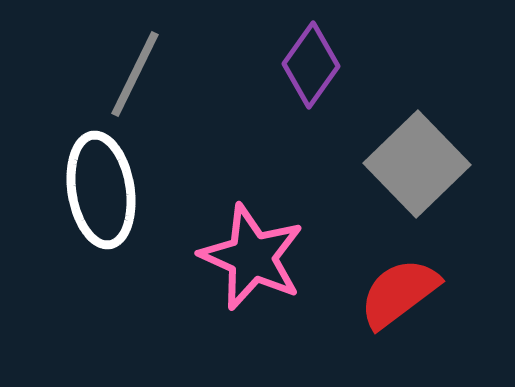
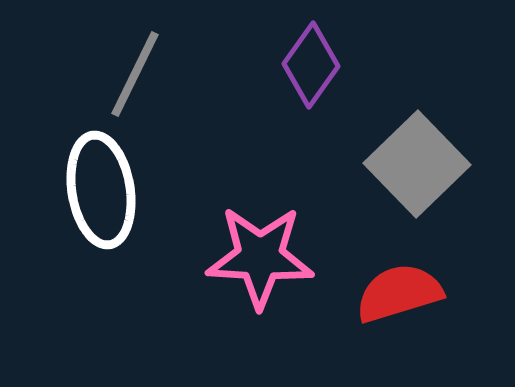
pink star: moved 8 px right; rotated 21 degrees counterclockwise
red semicircle: rotated 20 degrees clockwise
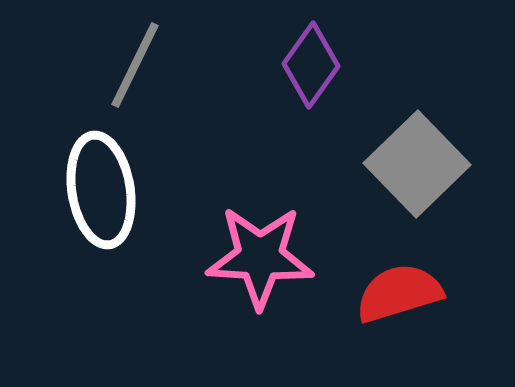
gray line: moved 9 px up
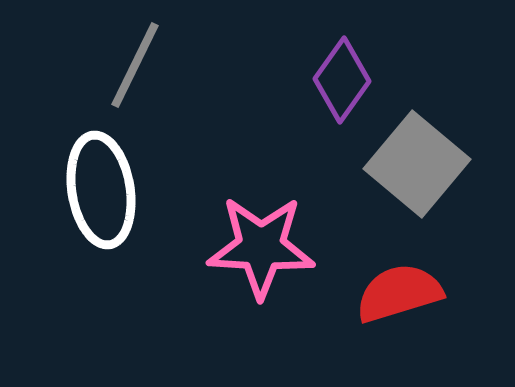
purple diamond: moved 31 px right, 15 px down
gray square: rotated 6 degrees counterclockwise
pink star: moved 1 px right, 10 px up
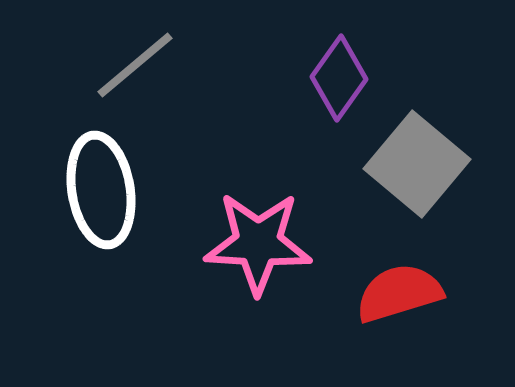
gray line: rotated 24 degrees clockwise
purple diamond: moved 3 px left, 2 px up
pink star: moved 3 px left, 4 px up
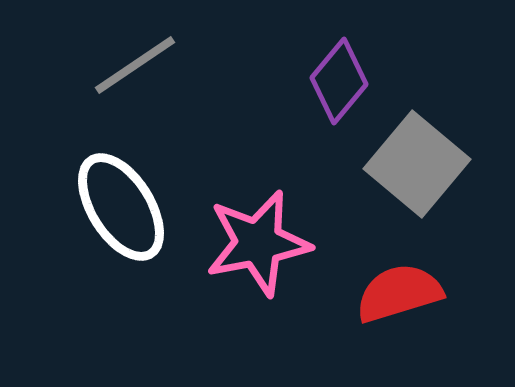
gray line: rotated 6 degrees clockwise
purple diamond: moved 3 px down; rotated 4 degrees clockwise
white ellipse: moved 20 px right, 17 px down; rotated 23 degrees counterclockwise
pink star: rotated 14 degrees counterclockwise
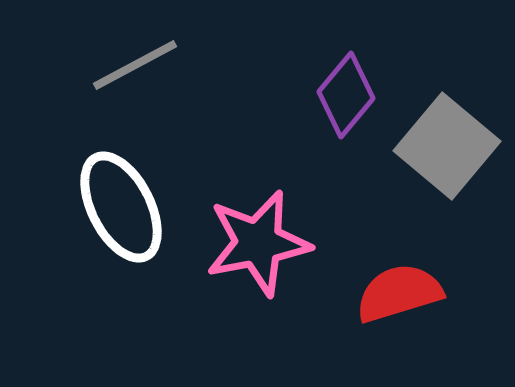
gray line: rotated 6 degrees clockwise
purple diamond: moved 7 px right, 14 px down
gray square: moved 30 px right, 18 px up
white ellipse: rotated 5 degrees clockwise
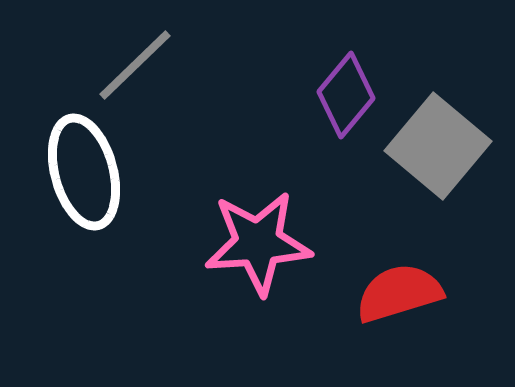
gray line: rotated 16 degrees counterclockwise
gray square: moved 9 px left
white ellipse: moved 37 px left, 35 px up; rotated 12 degrees clockwise
pink star: rotated 7 degrees clockwise
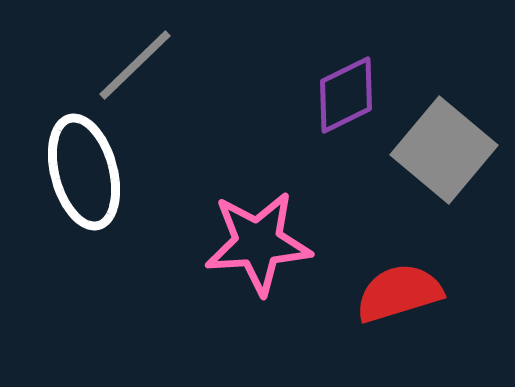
purple diamond: rotated 24 degrees clockwise
gray square: moved 6 px right, 4 px down
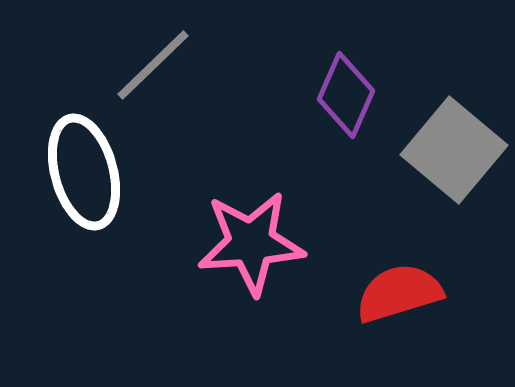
gray line: moved 18 px right
purple diamond: rotated 40 degrees counterclockwise
gray square: moved 10 px right
pink star: moved 7 px left
